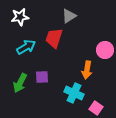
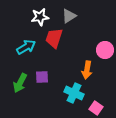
white star: moved 20 px right
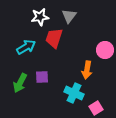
gray triangle: rotated 21 degrees counterclockwise
pink square: rotated 24 degrees clockwise
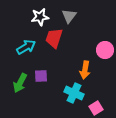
orange arrow: moved 2 px left
purple square: moved 1 px left, 1 px up
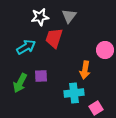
cyan cross: rotated 30 degrees counterclockwise
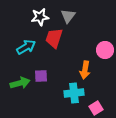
gray triangle: moved 1 px left
green arrow: rotated 132 degrees counterclockwise
